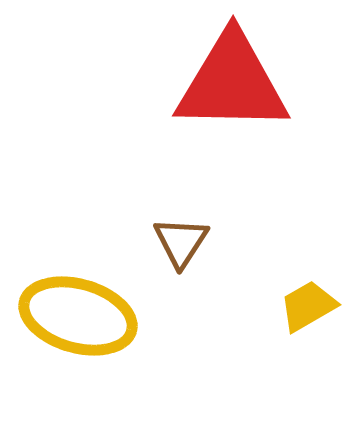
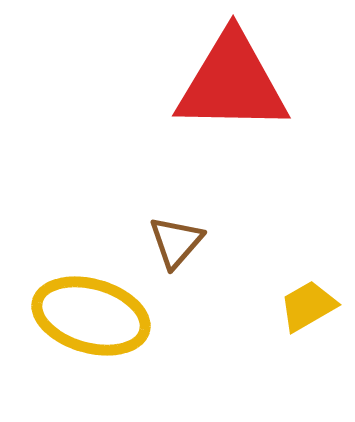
brown triangle: moved 5 px left; rotated 8 degrees clockwise
yellow ellipse: moved 13 px right
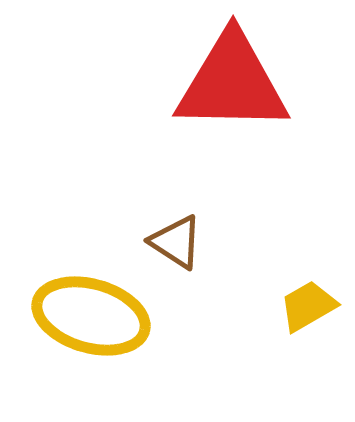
brown triangle: rotated 38 degrees counterclockwise
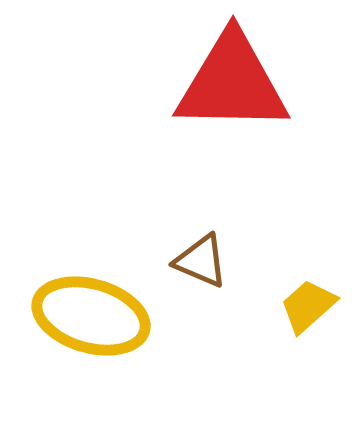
brown triangle: moved 25 px right, 19 px down; rotated 10 degrees counterclockwise
yellow trapezoid: rotated 12 degrees counterclockwise
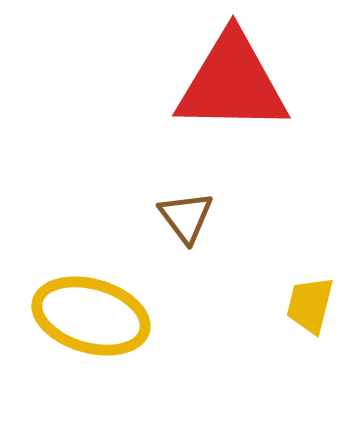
brown triangle: moved 15 px left, 44 px up; rotated 30 degrees clockwise
yellow trapezoid: moved 2 px right, 1 px up; rotated 34 degrees counterclockwise
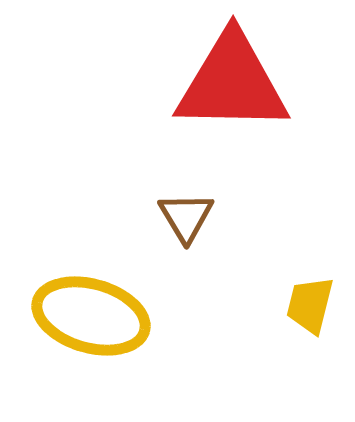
brown triangle: rotated 6 degrees clockwise
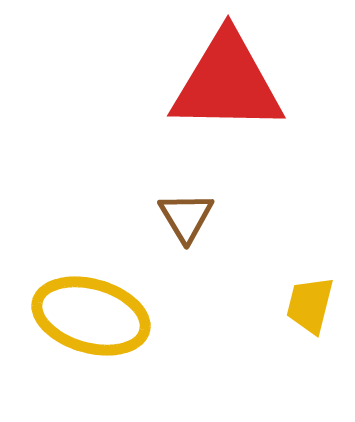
red triangle: moved 5 px left
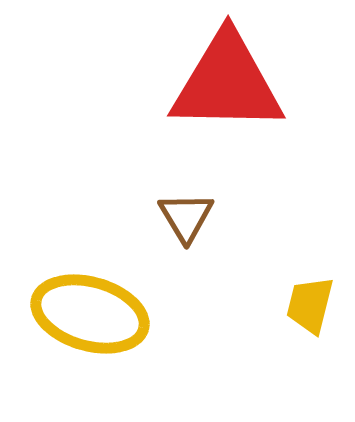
yellow ellipse: moved 1 px left, 2 px up
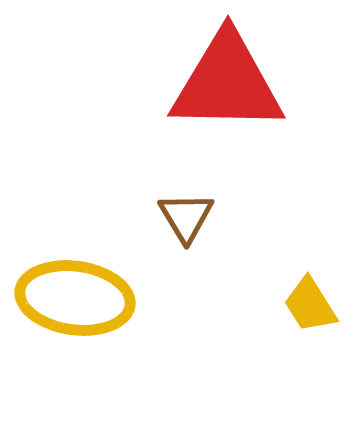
yellow trapezoid: rotated 46 degrees counterclockwise
yellow ellipse: moved 15 px left, 16 px up; rotated 8 degrees counterclockwise
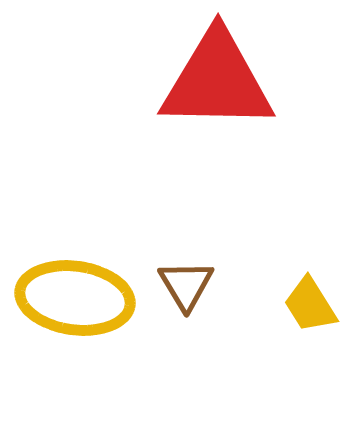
red triangle: moved 10 px left, 2 px up
brown triangle: moved 68 px down
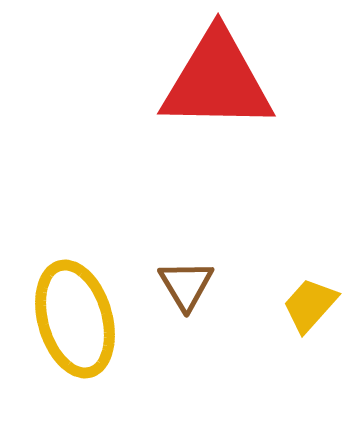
yellow ellipse: moved 21 px down; rotated 66 degrees clockwise
yellow trapezoid: rotated 74 degrees clockwise
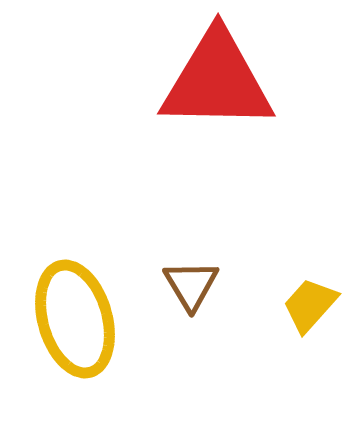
brown triangle: moved 5 px right
